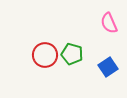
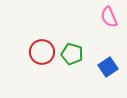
pink semicircle: moved 6 px up
red circle: moved 3 px left, 3 px up
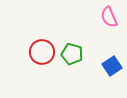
blue square: moved 4 px right, 1 px up
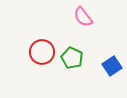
pink semicircle: moved 26 px left; rotated 15 degrees counterclockwise
green pentagon: moved 4 px down; rotated 10 degrees clockwise
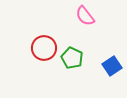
pink semicircle: moved 2 px right, 1 px up
red circle: moved 2 px right, 4 px up
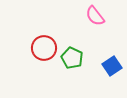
pink semicircle: moved 10 px right
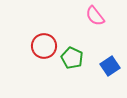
red circle: moved 2 px up
blue square: moved 2 px left
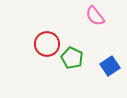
red circle: moved 3 px right, 2 px up
